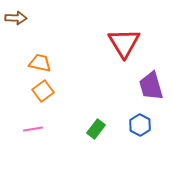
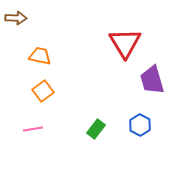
red triangle: moved 1 px right
orange trapezoid: moved 7 px up
purple trapezoid: moved 1 px right, 6 px up
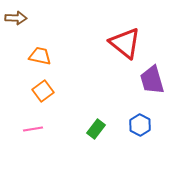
red triangle: rotated 20 degrees counterclockwise
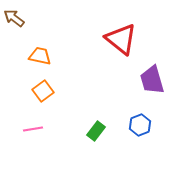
brown arrow: moved 2 px left; rotated 145 degrees counterclockwise
red triangle: moved 4 px left, 4 px up
blue hexagon: rotated 10 degrees clockwise
green rectangle: moved 2 px down
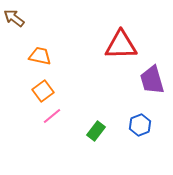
red triangle: moved 6 px down; rotated 40 degrees counterclockwise
pink line: moved 19 px right, 13 px up; rotated 30 degrees counterclockwise
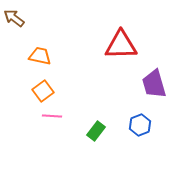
purple trapezoid: moved 2 px right, 4 px down
pink line: rotated 42 degrees clockwise
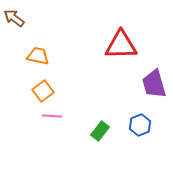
orange trapezoid: moved 2 px left
green rectangle: moved 4 px right
